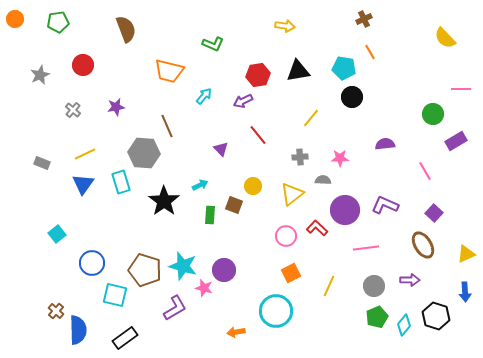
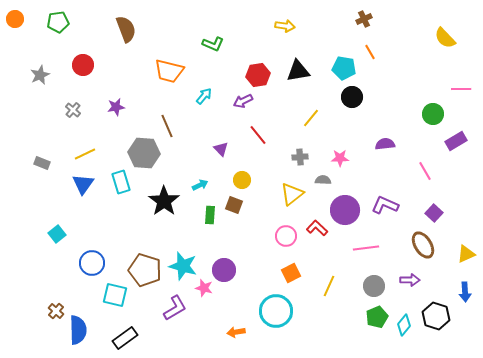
yellow circle at (253, 186): moved 11 px left, 6 px up
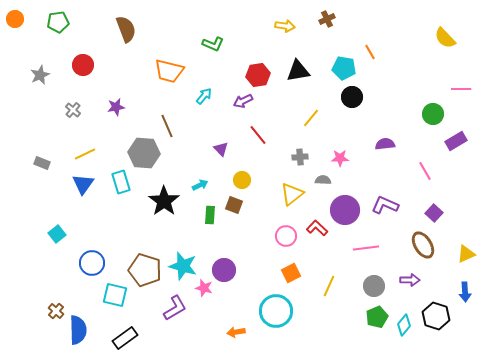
brown cross at (364, 19): moved 37 px left
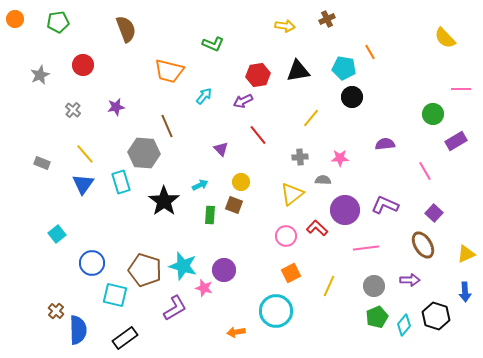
yellow line at (85, 154): rotated 75 degrees clockwise
yellow circle at (242, 180): moved 1 px left, 2 px down
